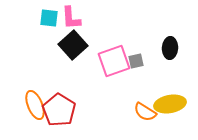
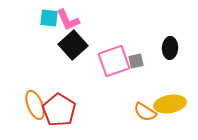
pink L-shape: moved 3 px left, 2 px down; rotated 20 degrees counterclockwise
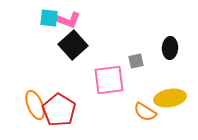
pink L-shape: rotated 45 degrees counterclockwise
pink square: moved 5 px left, 19 px down; rotated 12 degrees clockwise
yellow ellipse: moved 6 px up
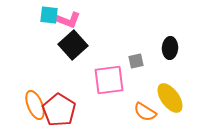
cyan square: moved 3 px up
yellow ellipse: rotated 64 degrees clockwise
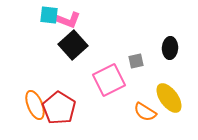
pink square: rotated 20 degrees counterclockwise
yellow ellipse: moved 1 px left
red pentagon: moved 2 px up
